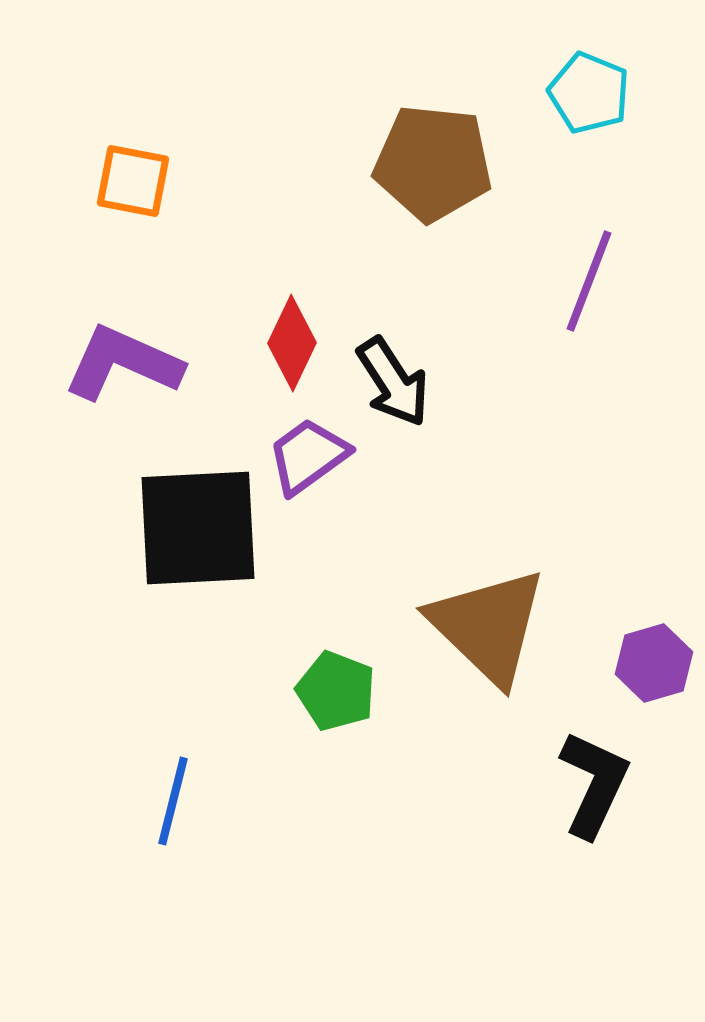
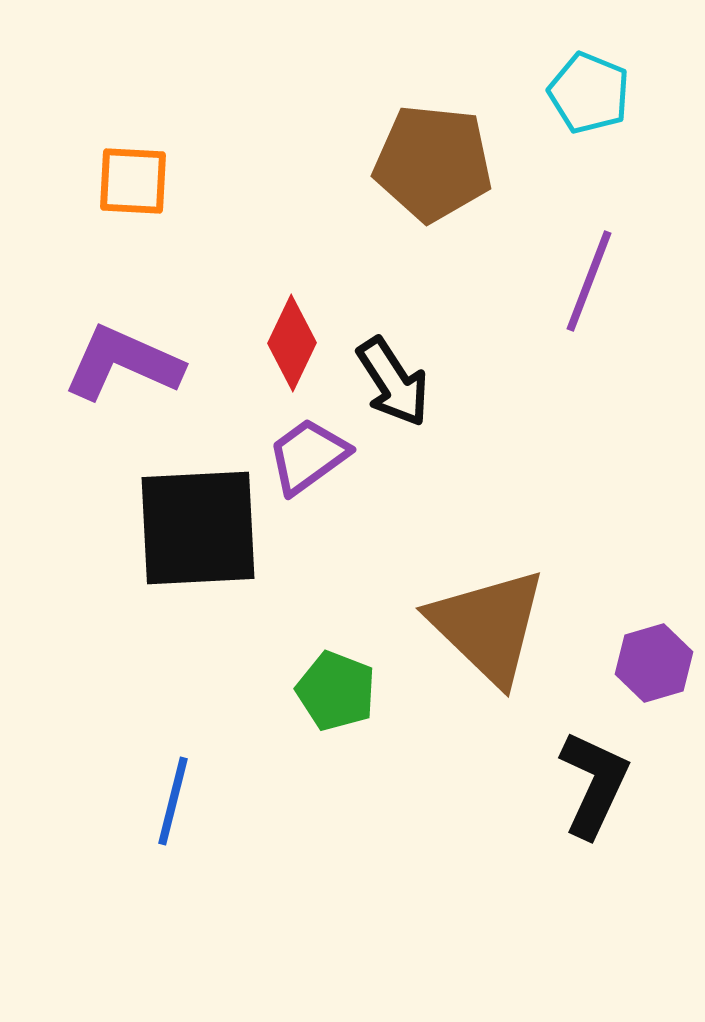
orange square: rotated 8 degrees counterclockwise
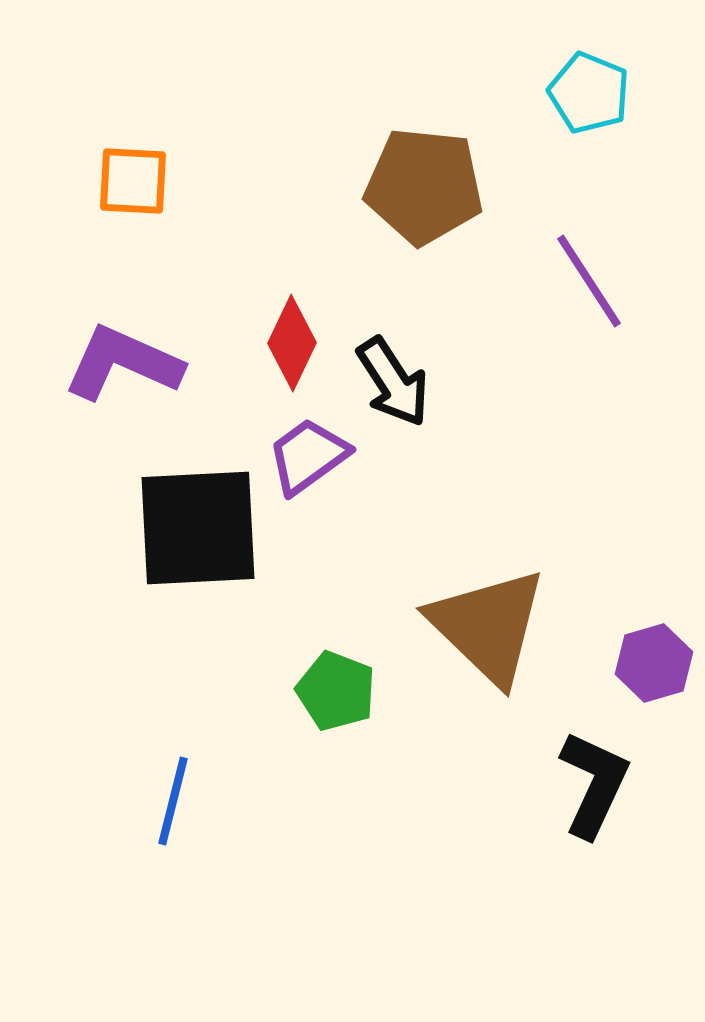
brown pentagon: moved 9 px left, 23 px down
purple line: rotated 54 degrees counterclockwise
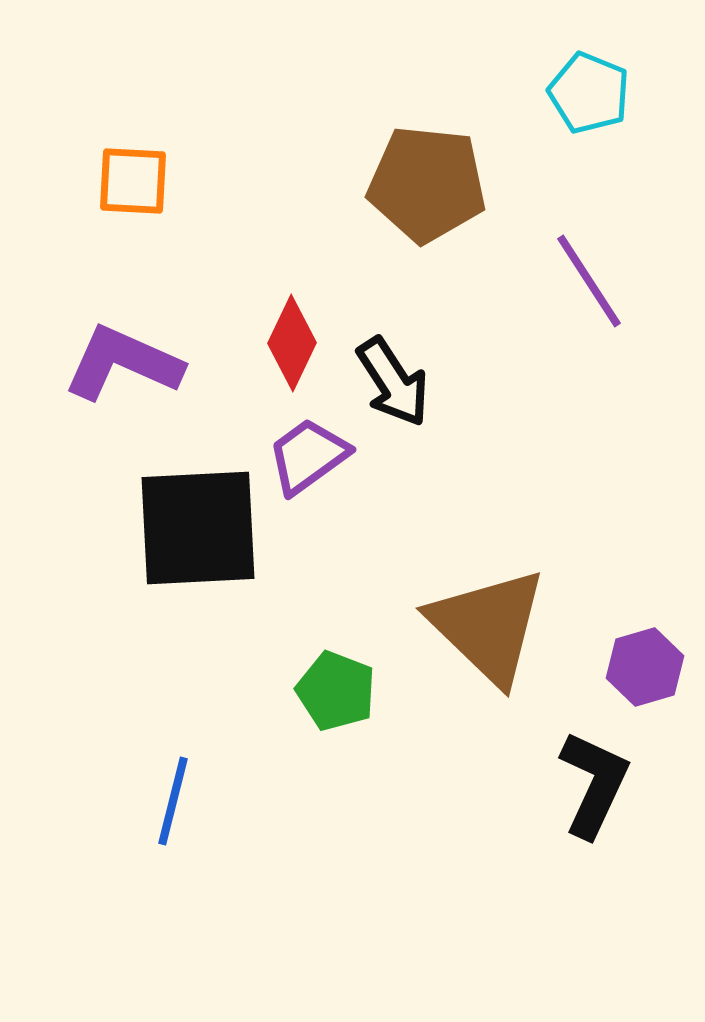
brown pentagon: moved 3 px right, 2 px up
purple hexagon: moved 9 px left, 4 px down
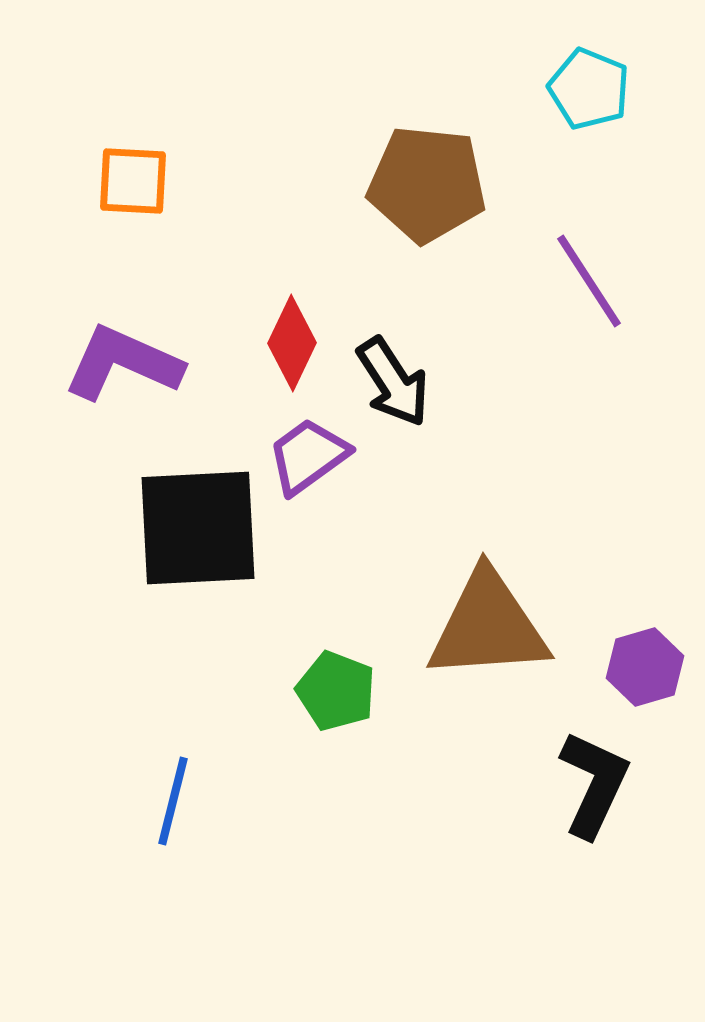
cyan pentagon: moved 4 px up
brown triangle: rotated 48 degrees counterclockwise
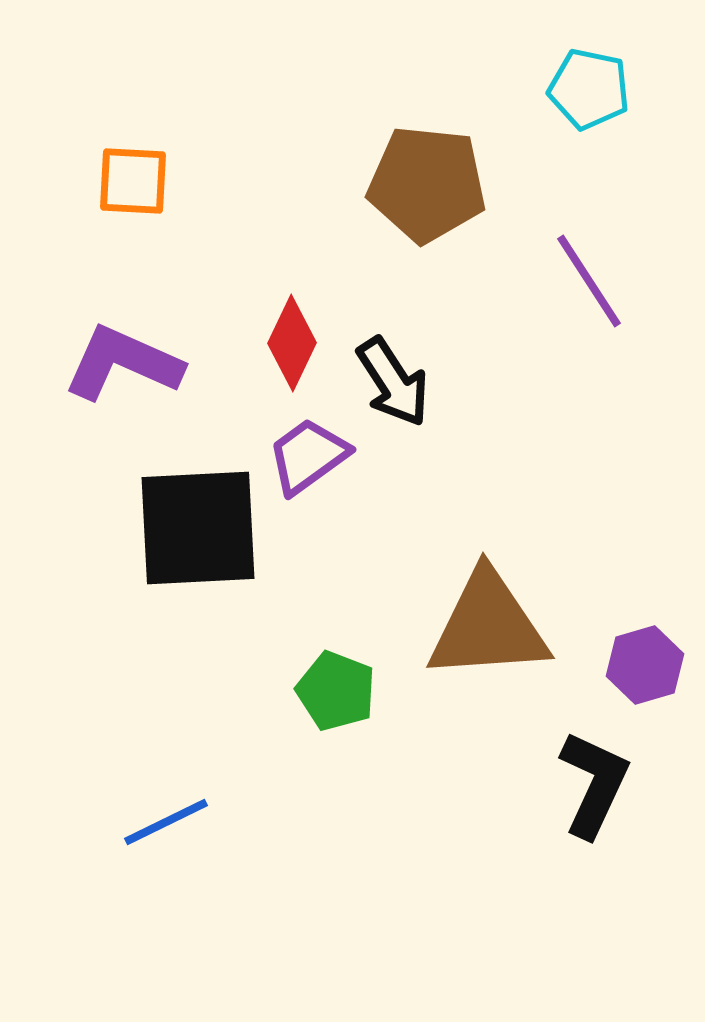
cyan pentagon: rotated 10 degrees counterclockwise
purple hexagon: moved 2 px up
blue line: moved 7 px left, 21 px down; rotated 50 degrees clockwise
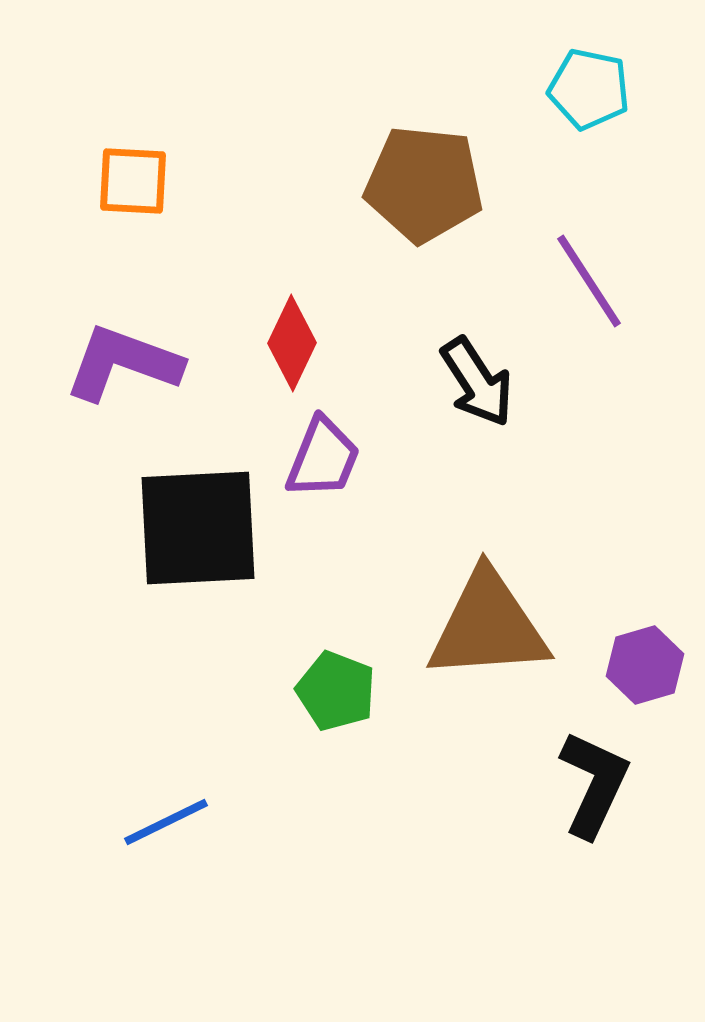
brown pentagon: moved 3 px left
purple L-shape: rotated 4 degrees counterclockwise
black arrow: moved 84 px right
purple trapezoid: moved 15 px right, 2 px down; rotated 148 degrees clockwise
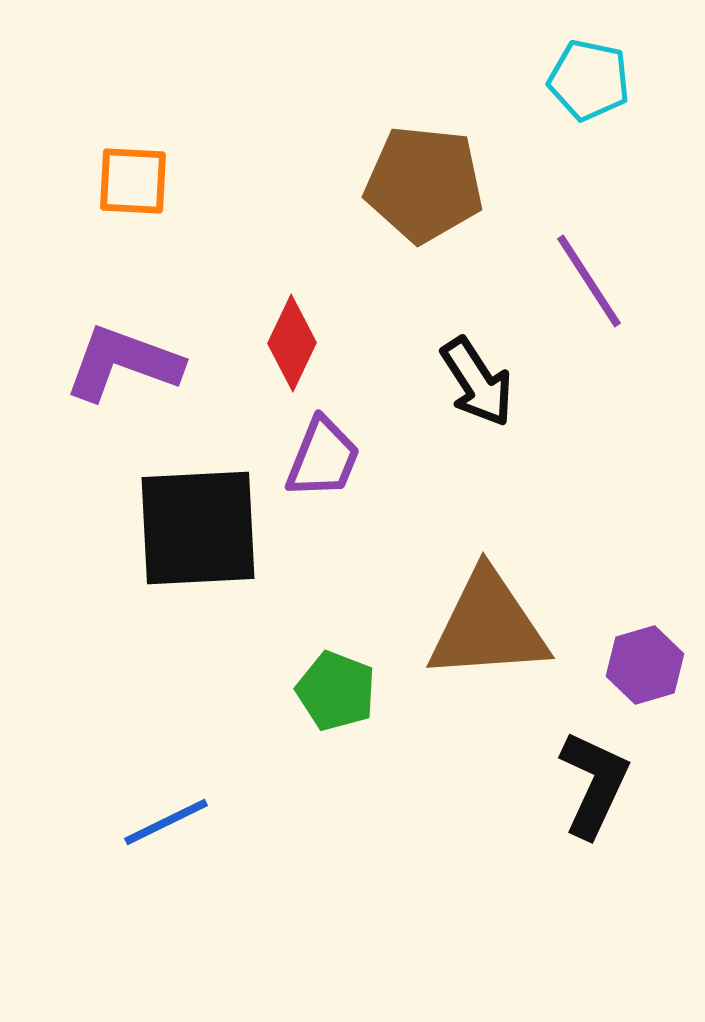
cyan pentagon: moved 9 px up
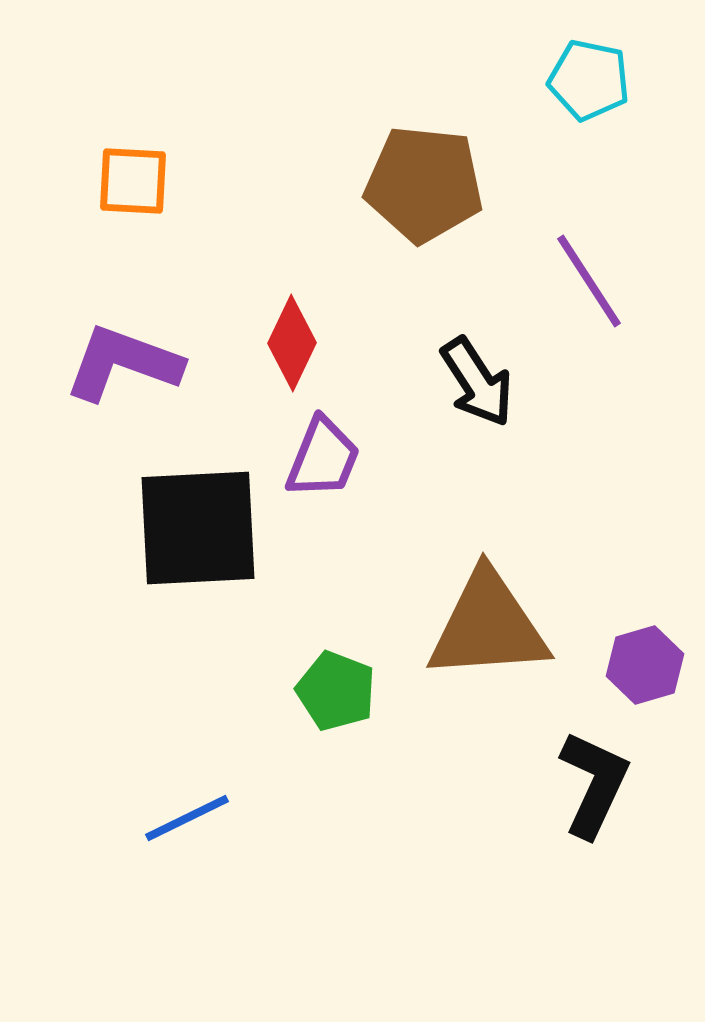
blue line: moved 21 px right, 4 px up
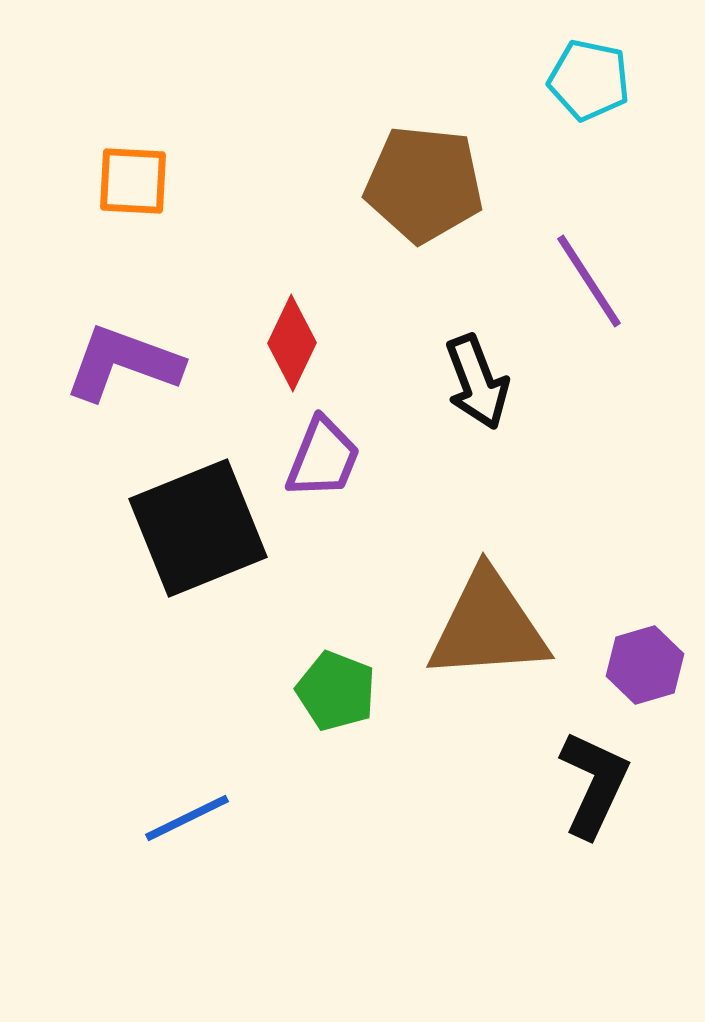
black arrow: rotated 12 degrees clockwise
black square: rotated 19 degrees counterclockwise
